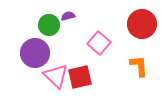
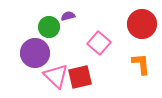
green circle: moved 2 px down
orange L-shape: moved 2 px right, 2 px up
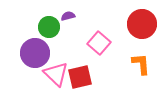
pink triangle: moved 2 px up
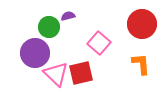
red square: moved 1 px right, 4 px up
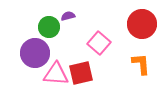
pink triangle: rotated 40 degrees counterclockwise
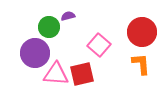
red circle: moved 8 px down
pink square: moved 2 px down
red square: moved 1 px right, 1 px down
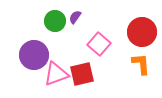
purple semicircle: moved 7 px right, 1 px down; rotated 40 degrees counterclockwise
green circle: moved 6 px right, 6 px up
pink square: moved 1 px up
purple circle: moved 1 px left, 2 px down
pink triangle: rotated 24 degrees counterclockwise
